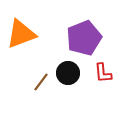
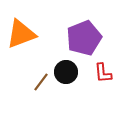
black circle: moved 2 px left, 1 px up
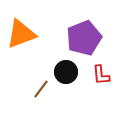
red L-shape: moved 2 px left, 2 px down
brown line: moved 7 px down
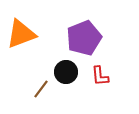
red L-shape: moved 1 px left, 1 px down
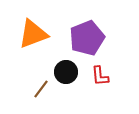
orange triangle: moved 12 px right
purple pentagon: moved 3 px right
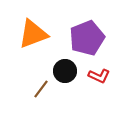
black circle: moved 1 px left, 1 px up
red L-shape: moved 1 px left; rotated 60 degrees counterclockwise
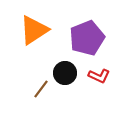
orange triangle: moved 1 px right, 4 px up; rotated 12 degrees counterclockwise
black circle: moved 2 px down
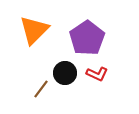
orange triangle: rotated 12 degrees counterclockwise
purple pentagon: rotated 12 degrees counterclockwise
red L-shape: moved 2 px left, 2 px up
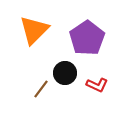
red L-shape: moved 11 px down
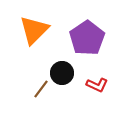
black circle: moved 3 px left
